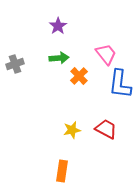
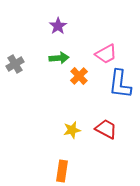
pink trapezoid: rotated 100 degrees clockwise
gray cross: rotated 12 degrees counterclockwise
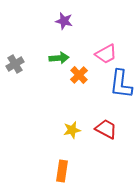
purple star: moved 6 px right, 5 px up; rotated 24 degrees counterclockwise
orange cross: moved 1 px up
blue L-shape: moved 1 px right
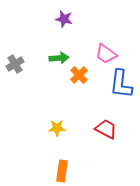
purple star: moved 2 px up
pink trapezoid: rotated 65 degrees clockwise
yellow star: moved 15 px left, 2 px up; rotated 12 degrees clockwise
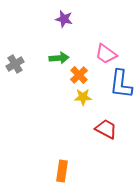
yellow star: moved 26 px right, 31 px up
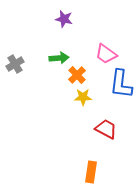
orange cross: moved 2 px left
orange rectangle: moved 29 px right, 1 px down
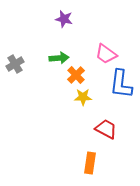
orange cross: moved 1 px left
orange rectangle: moved 1 px left, 9 px up
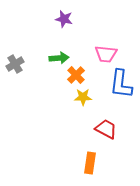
pink trapezoid: rotated 30 degrees counterclockwise
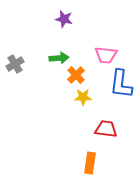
pink trapezoid: moved 1 px down
red trapezoid: rotated 20 degrees counterclockwise
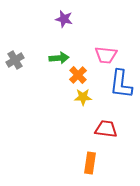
gray cross: moved 4 px up
orange cross: moved 2 px right
